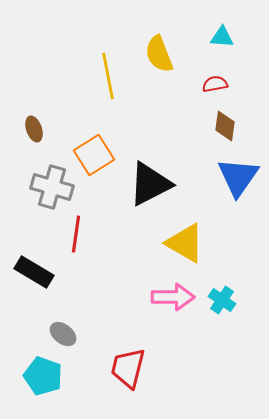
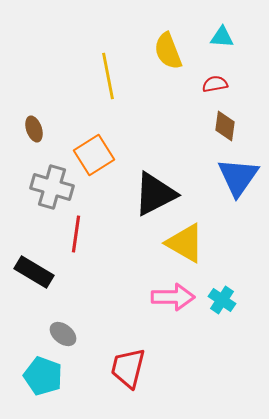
yellow semicircle: moved 9 px right, 3 px up
black triangle: moved 5 px right, 10 px down
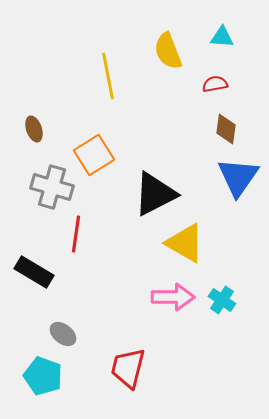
brown diamond: moved 1 px right, 3 px down
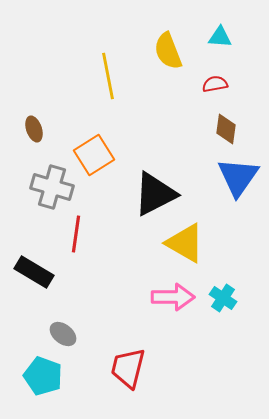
cyan triangle: moved 2 px left
cyan cross: moved 1 px right, 2 px up
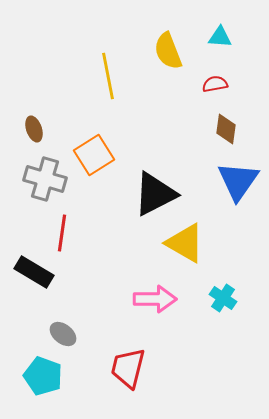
blue triangle: moved 4 px down
gray cross: moved 7 px left, 8 px up
red line: moved 14 px left, 1 px up
pink arrow: moved 18 px left, 2 px down
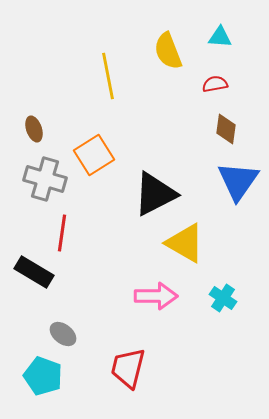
pink arrow: moved 1 px right, 3 px up
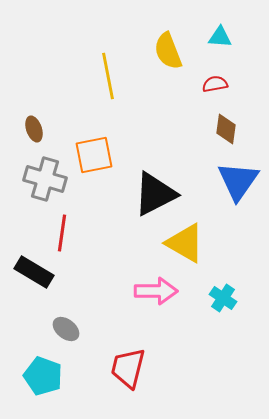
orange square: rotated 21 degrees clockwise
pink arrow: moved 5 px up
gray ellipse: moved 3 px right, 5 px up
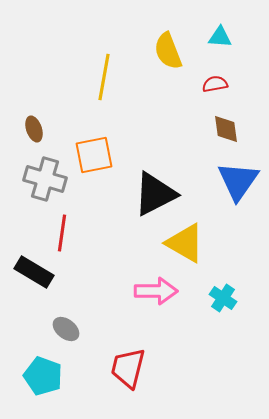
yellow line: moved 4 px left, 1 px down; rotated 21 degrees clockwise
brown diamond: rotated 16 degrees counterclockwise
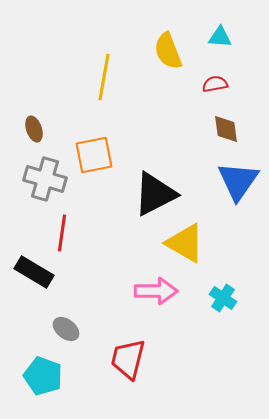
red trapezoid: moved 9 px up
